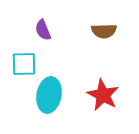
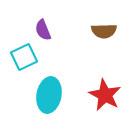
cyan square: moved 7 px up; rotated 24 degrees counterclockwise
red star: moved 2 px right
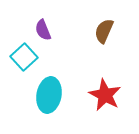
brown semicircle: rotated 115 degrees clockwise
cyan square: rotated 16 degrees counterclockwise
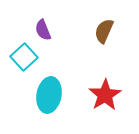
red star: rotated 12 degrees clockwise
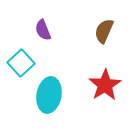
cyan square: moved 3 px left, 6 px down
red star: moved 10 px up
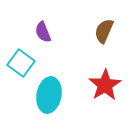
purple semicircle: moved 2 px down
cyan square: rotated 12 degrees counterclockwise
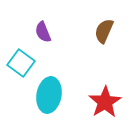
red star: moved 17 px down
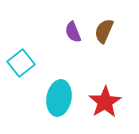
purple semicircle: moved 30 px right
cyan square: rotated 16 degrees clockwise
cyan ellipse: moved 10 px right, 3 px down
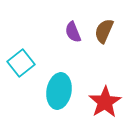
cyan ellipse: moved 7 px up
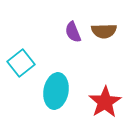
brown semicircle: rotated 115 degrees counterclockwise
cyan ellipse: moved 3 px left
